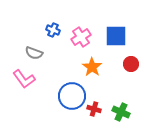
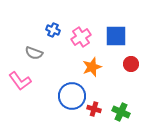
orange star: rotated 18 degrees clockwise
pink L-shape: moved 4 px left, 2 px down
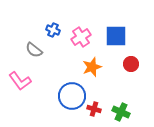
gray semicircle: moved 3 px up; rotated 18 degrees clockwise
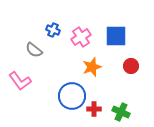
red circle: moved 2 px down
red cross: rotated 16 degrees counterclockwise
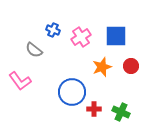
orange star: moved 10 px right
blue circle: moved 4 px up
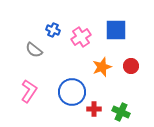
blue square: moved 6 px up
pink L-shape: moved 9 px right, 10 px down; rotated 110 degrees counterclockwise
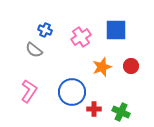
blue cross: moved 8 px left
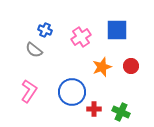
blue square: moved 1 px right
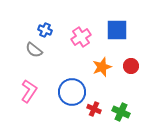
red cross: rotated 24 degrees clockwise
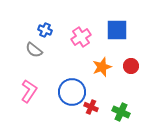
red cross: moved 3 px left, 2 px up
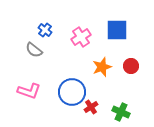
blue cross: rotated 16 degrees clockwise
pink L-shape: rotated 75 degrees clockwise
red cross: rotated 32 degrees clockwise
